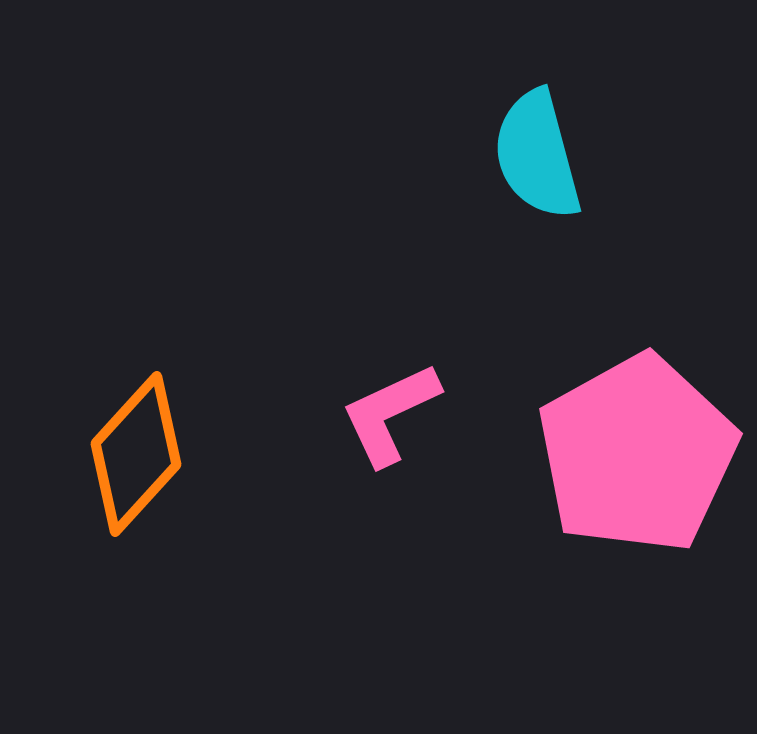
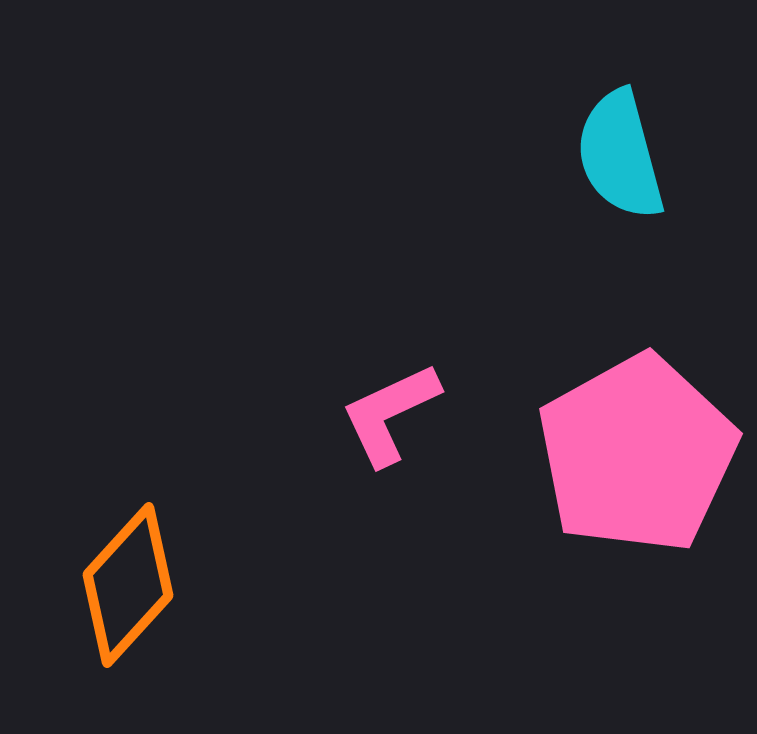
cyan semicircle: moved 83 px right
orange diamond: moved 8 px left, 131 px down
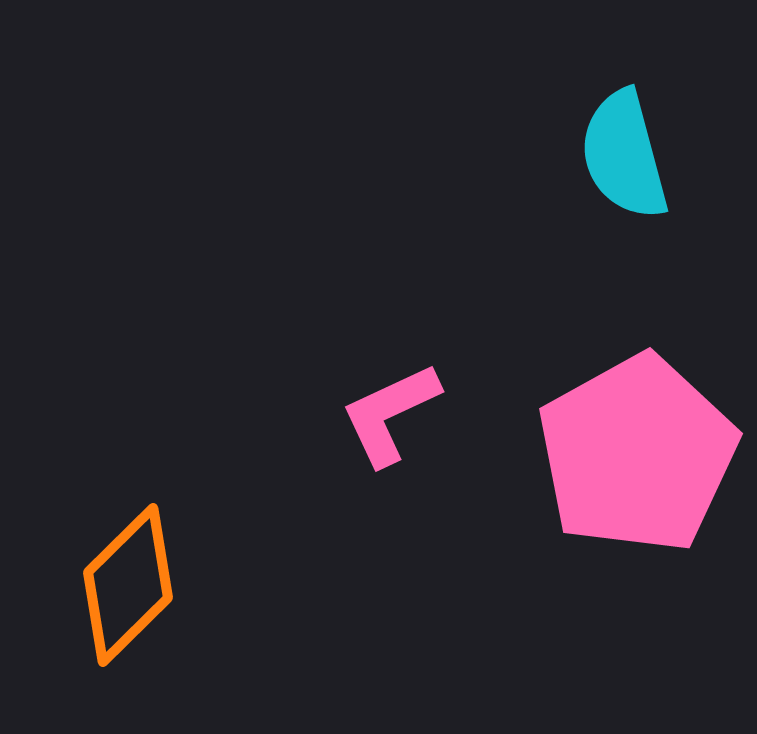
cyan semicircle: moved 4 px right
orange diamond: rotated 3 degrees clockwise
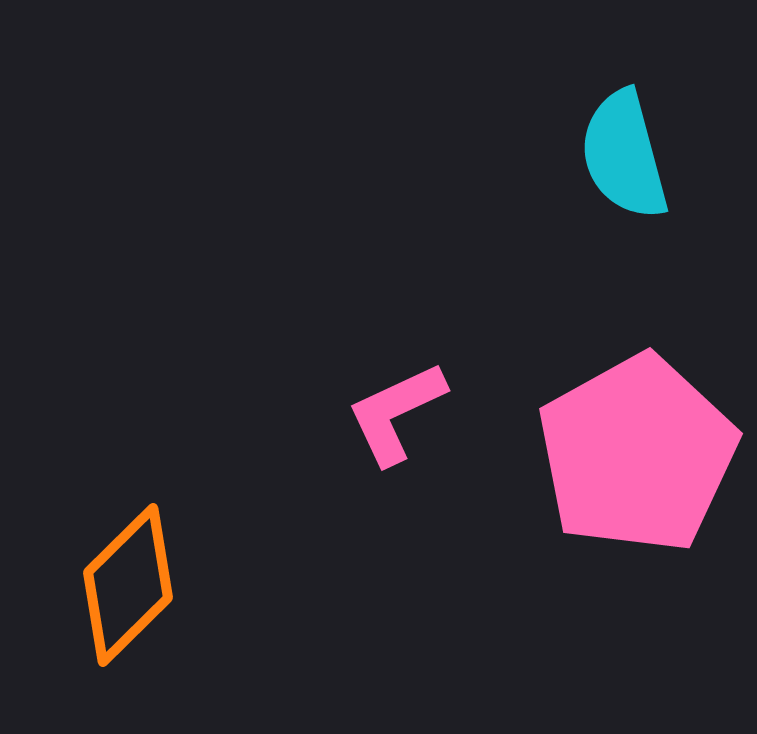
pink L-shape: moved 6 px right, 1 px up
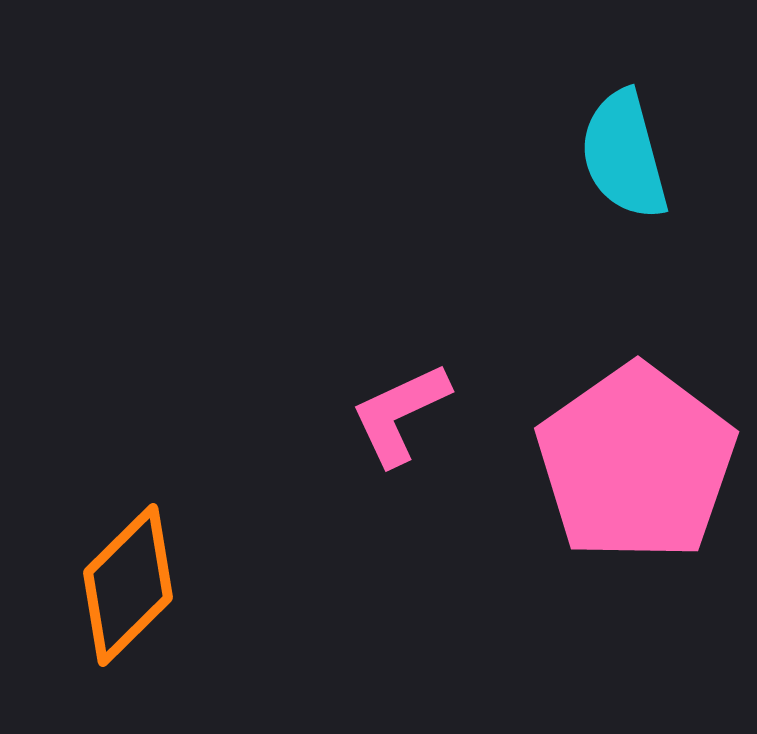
pink L-shape: moved 4 px right, 1 px down
pink pentagon: moved 1 px left, 9 px down; rotated 6 degrees counterclockwise
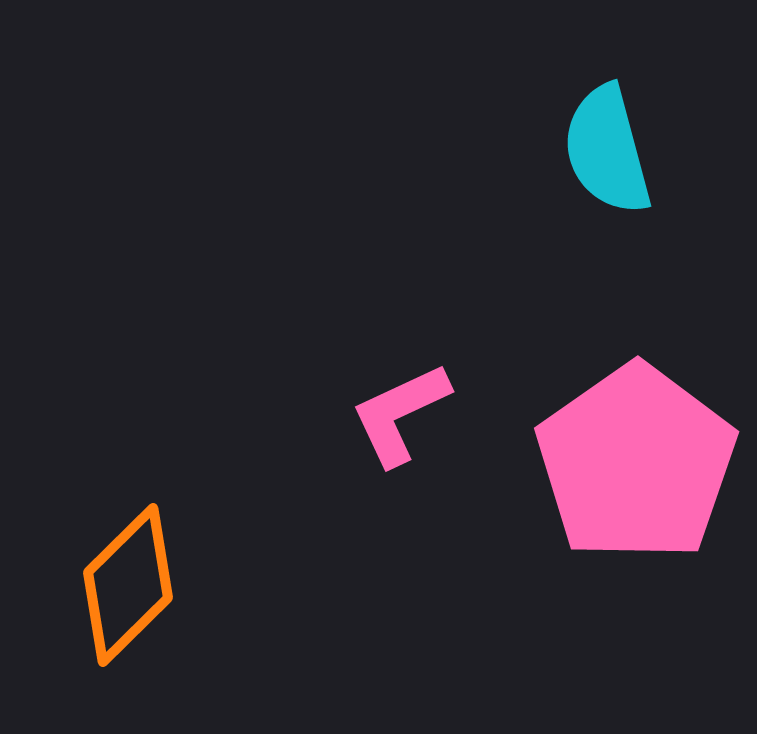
cyan semicircle: moved 17 px left, 5 px up
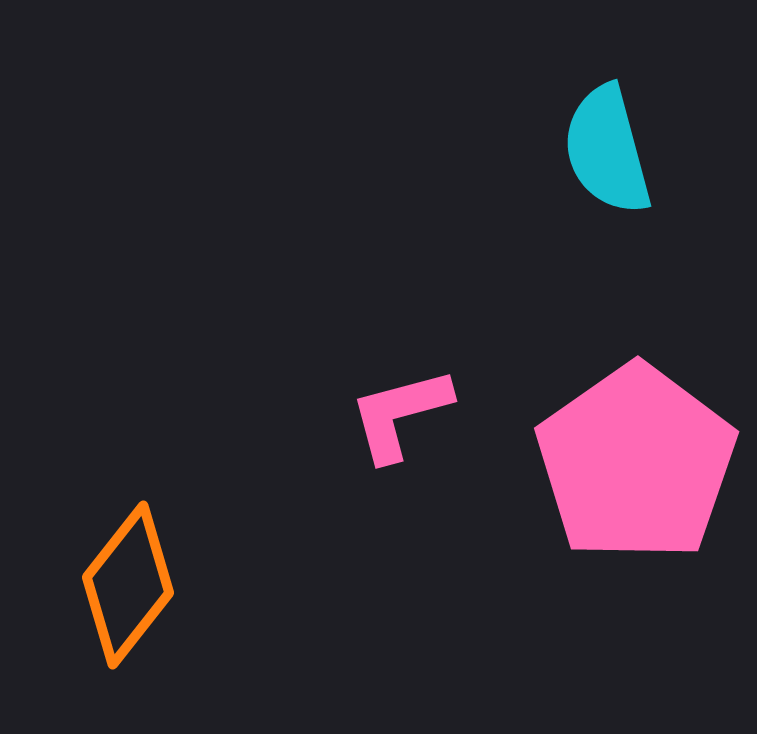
pink L-shape: rotated 10 degrees clockwise
orange diamond: rotated 7 degrees counterclockwise
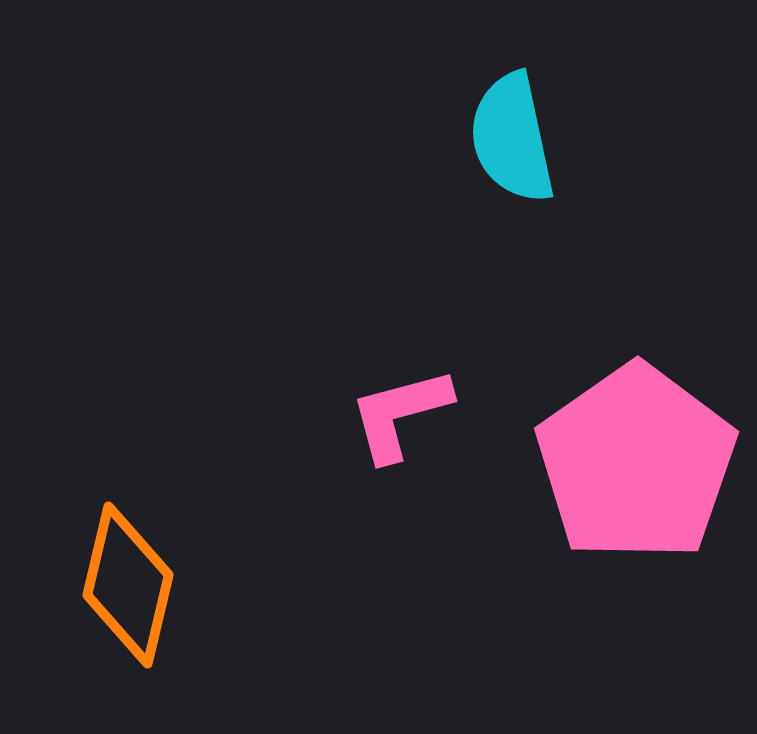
cyan semicircle: moved 95 px left, 12 px up; rotated 3 degrees clockwise
orange diamond: rotated 25 degrees counterclockwise
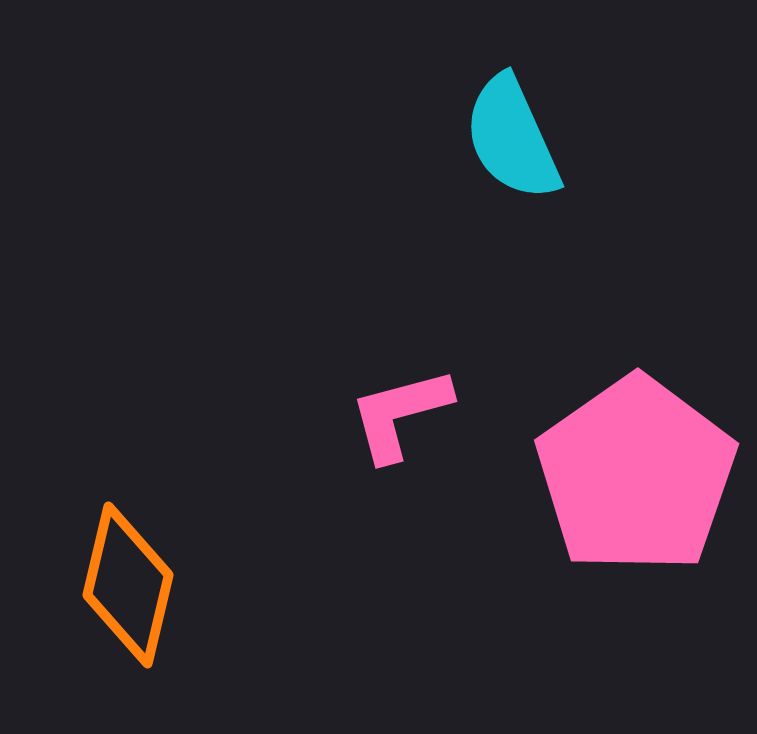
cyan semicircle: rotated 12 degrees counterclockwise
pink pentagon: moved 12 px down
